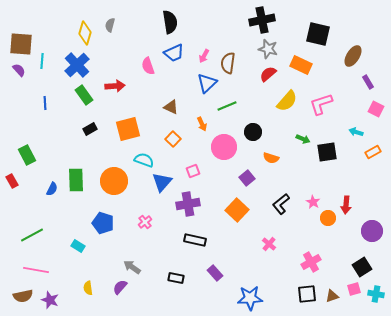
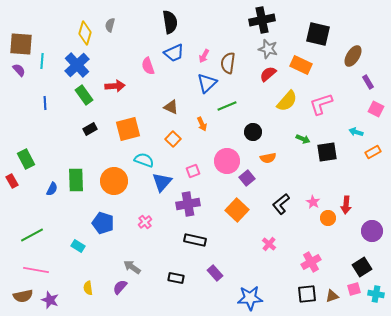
pink circle at (224, 147): moved 3 px right, 14 px down
green rectangle at (27, 155): moved 1 px left, 4 px down
orange semicircle at (271, 158): moved 3 px left; rotated 28 degrees counterclockwise
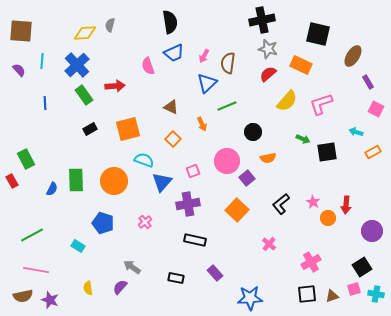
yellow diamond at (85, 33): rotated 70 degrees clockwise
brown square at (21, 44): moved 13 px up
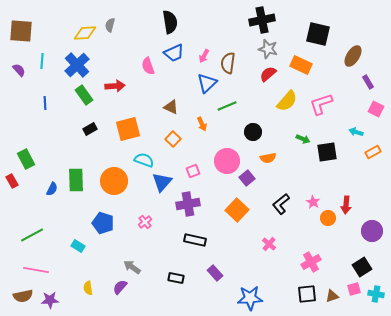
purple star at (50, 300): rotated 24 degrees counterclockwise
